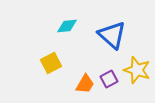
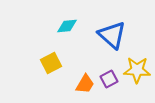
yellow star: rotated 16 degrees counterclockwise
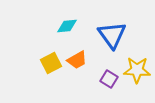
blue triangle: rotated 12 degrees clockwise
purple square: rotated 30 degrees counterclockwise
orange trapezoid: moved 8 px left, 24 px up; rotated 30 degrees clockwise
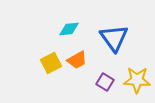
cyan diamond: moved 2 px right, 3 px down
blue triangle: moved 2 px right, 3 px down
yellow star: moved 10 px down
purple square: moved 4 px left, 3 px down
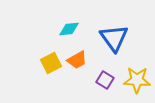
purple square: moved 2 px up
